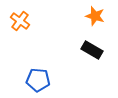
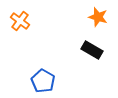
orange star: moved 3 px right, 1 px down
blue pentagon: moved 5 px right, 1 px down; rotated 25 degrees clockwise
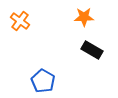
orange star: moved 14 px left; rotated 18 degrees counterclockwise
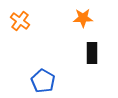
orange star: moved 1 px left, 1 px down
black rectangle: moved 3 px down; rotated 60 degrees clockwise
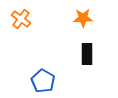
orange cross: moved 1 px right, 2 px up
black rectangle: moved 5 px left, 1 px down
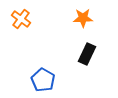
black rectangle: rotated 25 degrees clockwise
blue pentagon: moved 1 px up
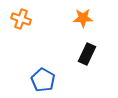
orange cross: rotated 18 degrees counterclockwise
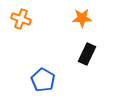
orange star: moved 1 px left
